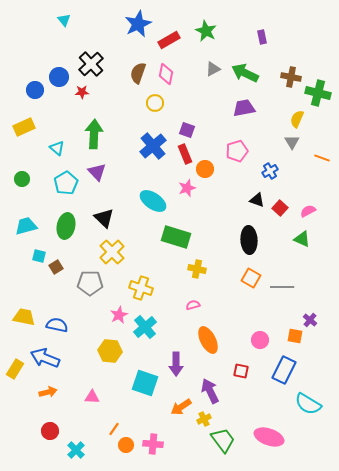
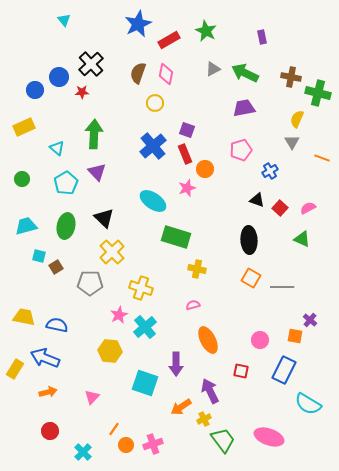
pink pentagon at (237, 151): moved 4 px right, 1 px up
pink semicircle at (308, 211): moved 3 px up
pink triangle at (92, 397): rotated 49 degrees counterclockwise
pink cross at (153, 444): rotated 24 degrees counterclockwise
cyan cross at (76, 450): moved 7 px right, 2 px down
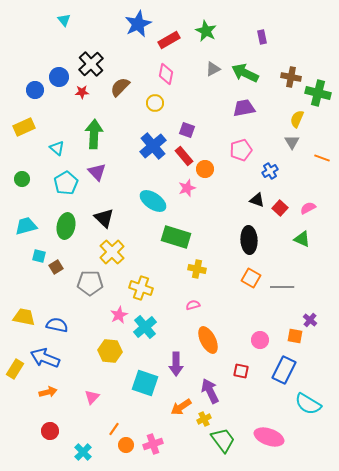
brown semicircle at (138, 73): moved 18 px left, 14 px down; rotated 25 degrees clockwise
red rectangle at (185, 154): moved 1 px left, 2 px down; rotated 18 degrees counterclockwise
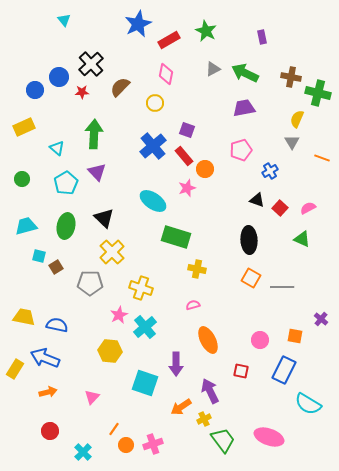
purple cross at (310, 320): moved 11 px right, 1 px up
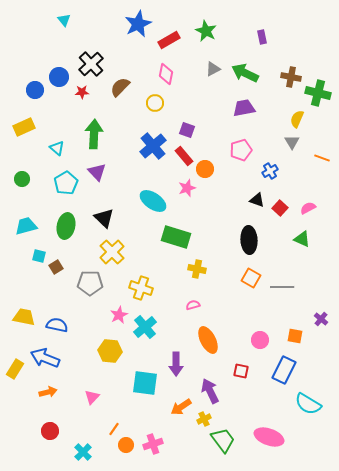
cyan square at (145, 383): rotated 12 degrees counterclockwise
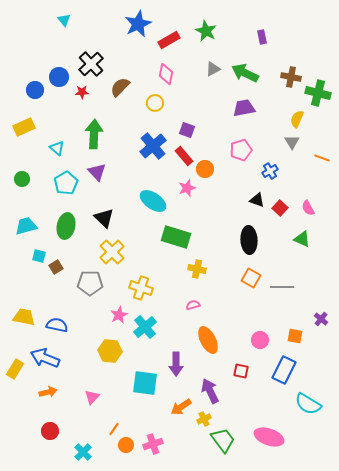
pink semicircle at (308, 208): rotated 91 degrees counterclockwise
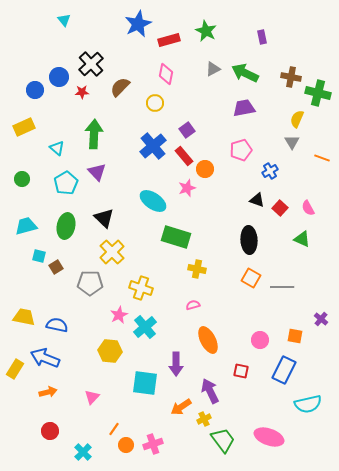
red rectangle at (169, 40): rotated 15 degrees clockwise
purple square at (187, 130): rotated 35 degrees clockwise
cyan semicircle at (308, 404): rotated 44 degrees counterclockwise
